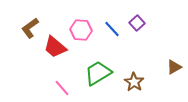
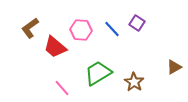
purple square: rotated 14 degrees counterclockwise
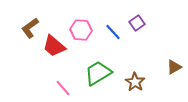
purple square: rotated 21 degrees clockwise
blue line: moved 1 px right, 3 px down
red trapezoid: moved 1 px left, 1 px up
brown star: moved 1 px right
pink line: moved 1 px right
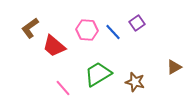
pink hexagon: moved 6 px right
green trapezoid: moved 1 px down
brown star: rotated 18 degrees counterclockwise
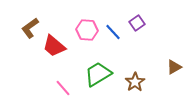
brown star: rotated 24 degrees clockwise
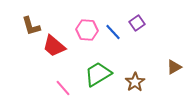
brown L-shape: moved 1 px right, 2 px up; rotated 70 degrees counterclockwise
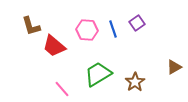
blue line: moved 3 px up; rotated 24 degrees clockwise
pink line: moved 1 px left, 1 px down
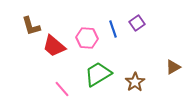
pink hexagon: moved 8 px down
brown triangle: moved 1 px left
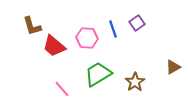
brown L-shape: moved 1 px right
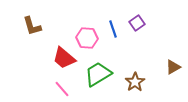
red trapezoid: moved 10 px right, 12 px down
